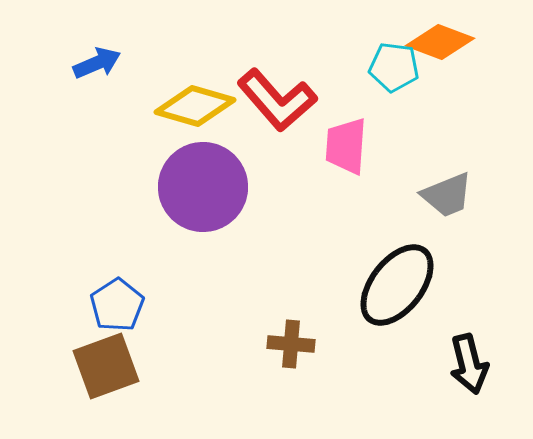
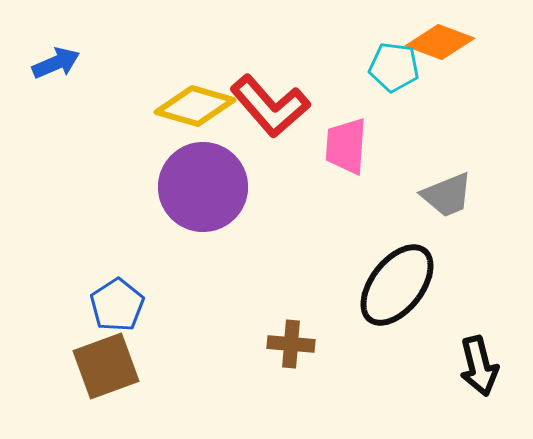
blue arrow: moved 41 px left
red L-shape: moved 7 px left, 6 px down
black arrow: moved 10 px right, 2 px down
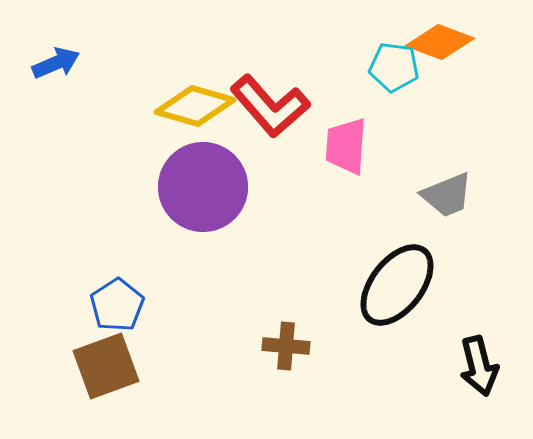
brown cross: moved 5 px left, 2 px down
